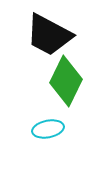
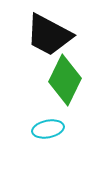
green diamond: moved 1 px left, 1 px up
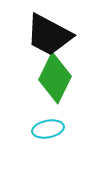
green diamond: moved 10 px left, 2 px up
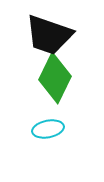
black trapezoid: rotated 9 degrees counterclockwise
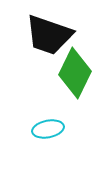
green diamond: moved 20 px right, 5 px up
